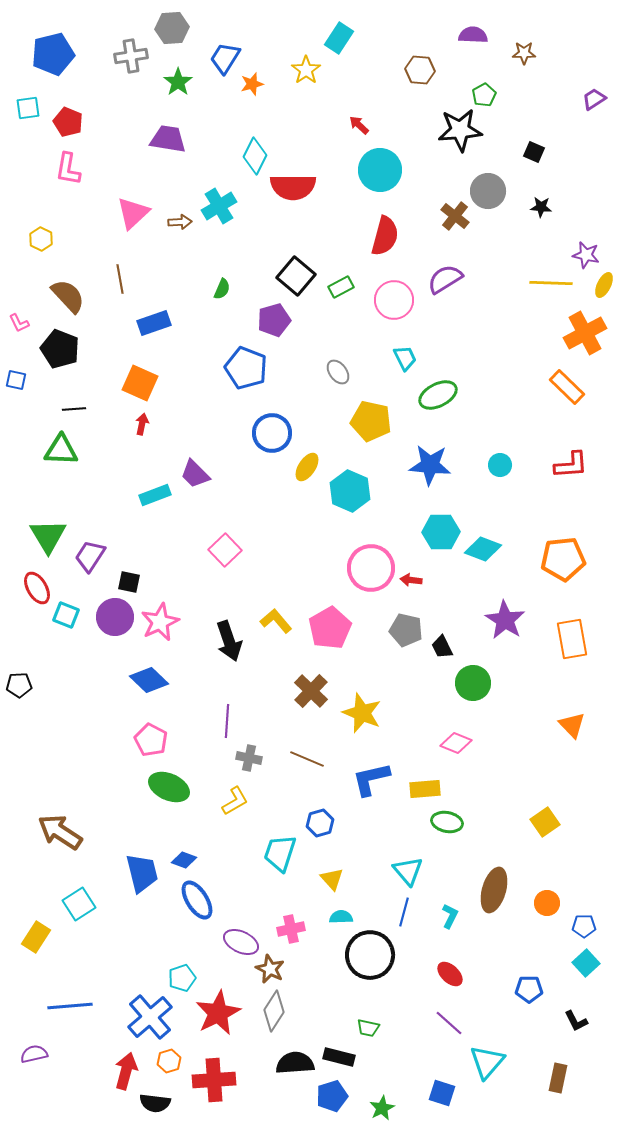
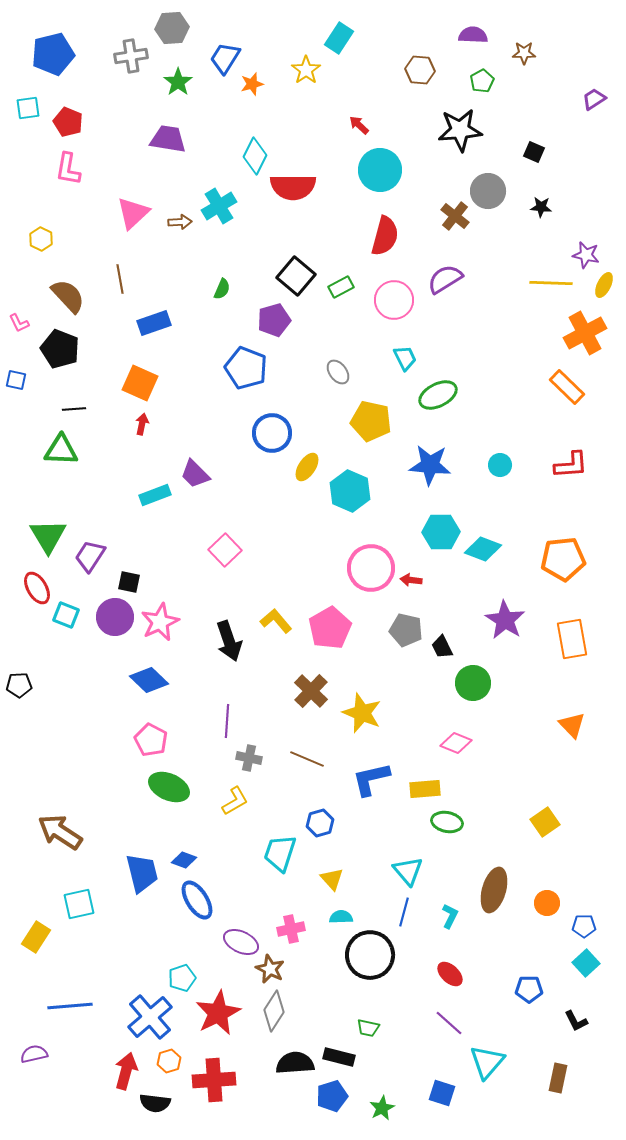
green pentagon at (484, 95): moved 2 px left, 14 px up
cyan square at (79, 904): rotated 20 degrees clockwise
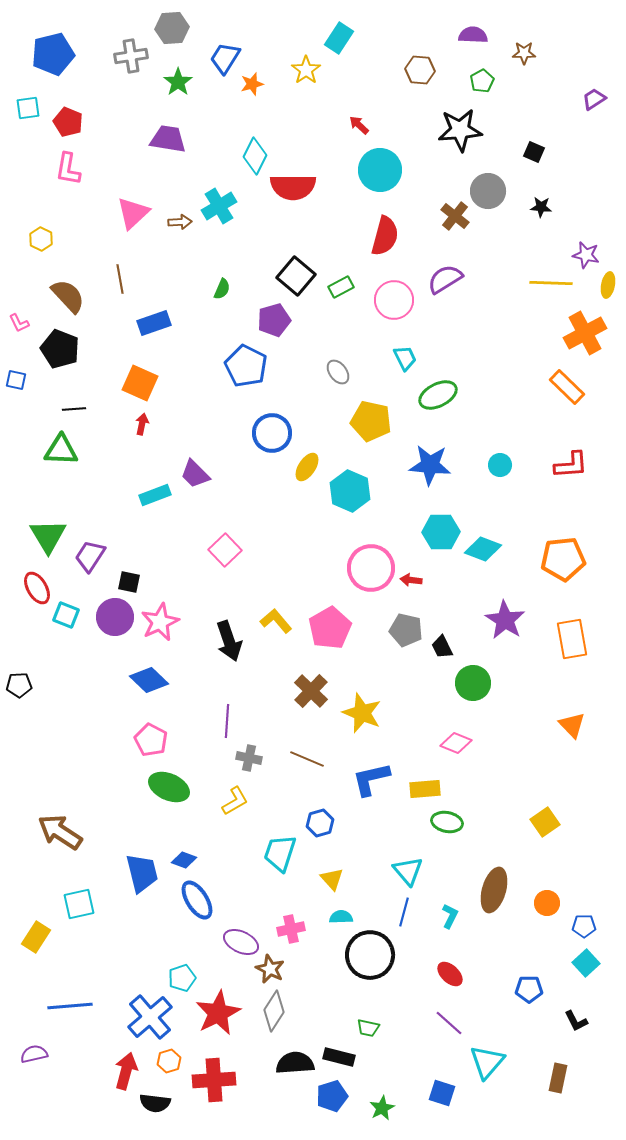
yellow ellipse at (604, 285): moved 4 px right; rotated 15 degrees counterclockwise
blue pentagon at (246, 368): moved 2 px up; rotated 6 degrees clockwise
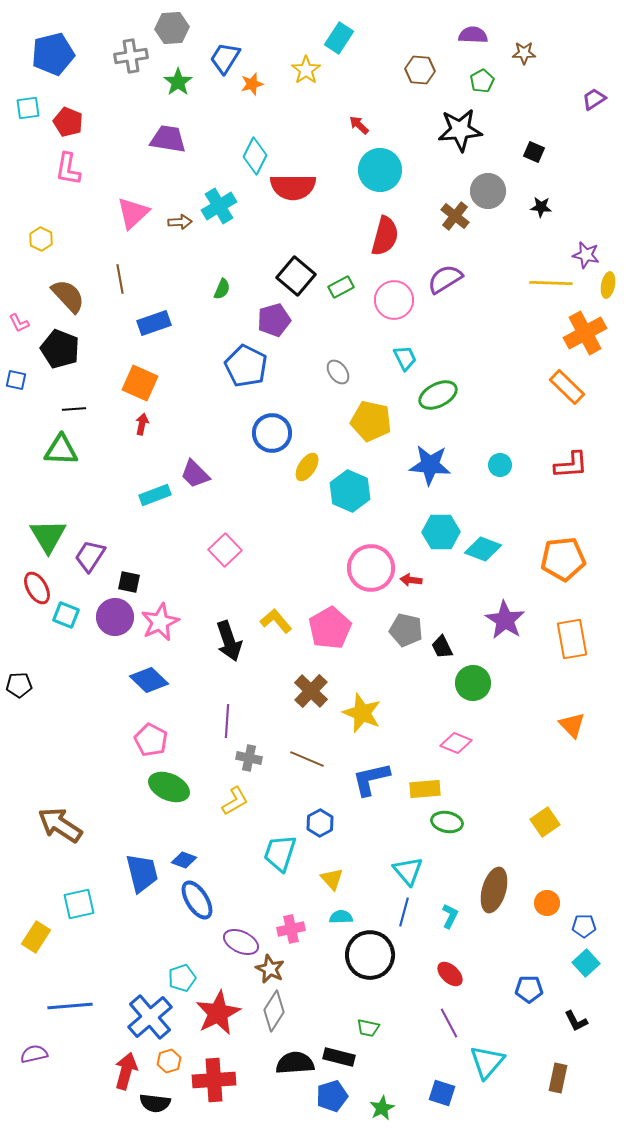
blue hexagon at (320, 823): rotated 12 degrees counterclockwise
brown arrow at (60, 832): moved 7 px up
purple line at (449, 1023): rotated 20 degrees clockwise
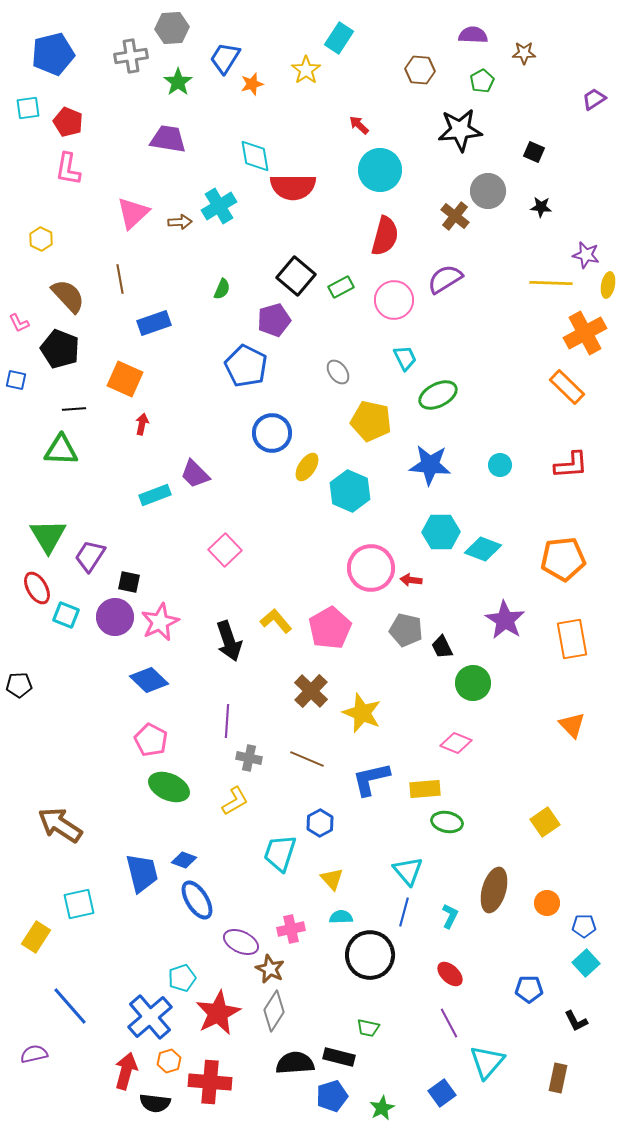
cyan diamond at (255, 156): rotated 36 degrees counterclockwise
orange square at (140, 383): moved 15 px left, 4 px up
blue line at (70, 1006): rotated 54 degrees clockwise
red cross at (214, 1080): moved 4 px left, 2 px down; rotated 9 degrees clockwise
blue square at (442, 1093): rotated 36 degrees clockwise
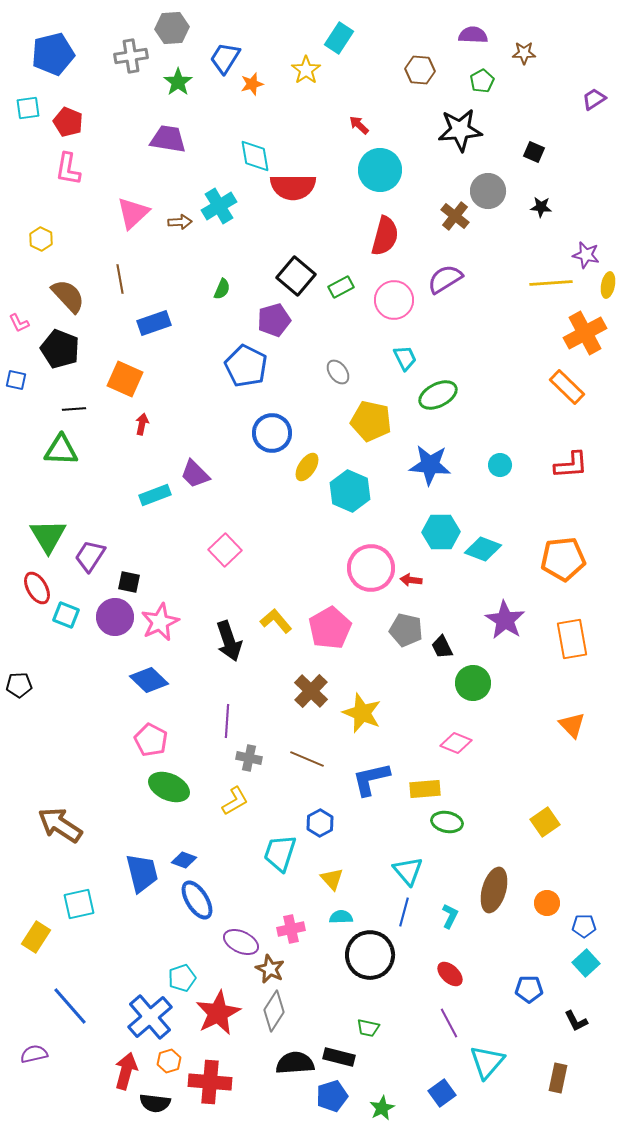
yellow line at (551, 283): rotated 6 degrees counterclockwise
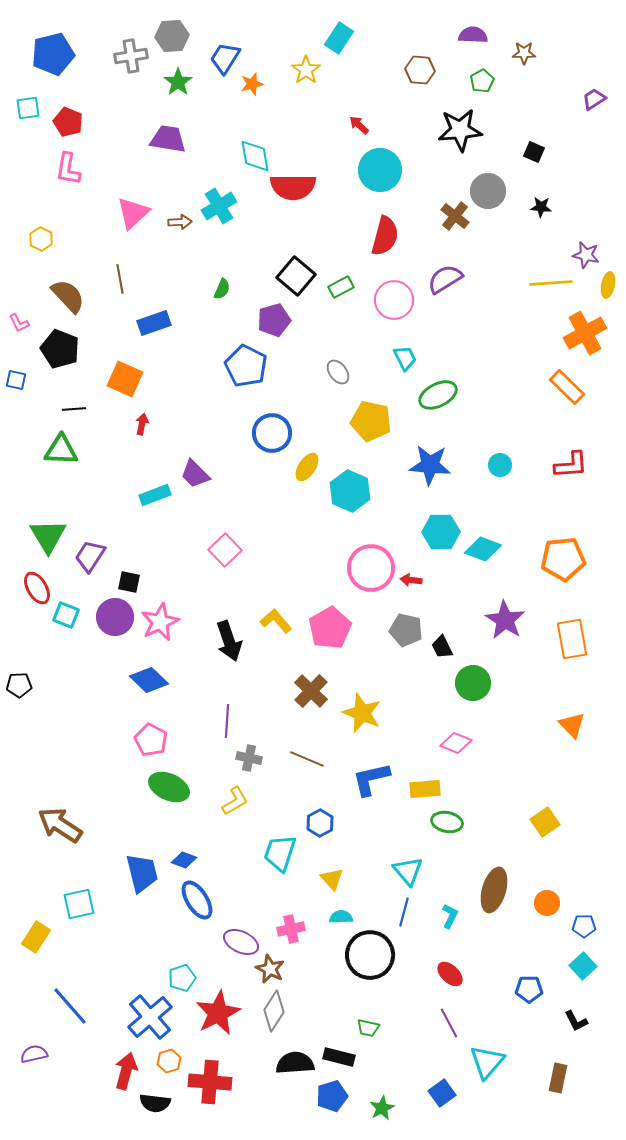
gray hexagon at (172, 28): moved 8 px down
cyan square at (586, 963): moved 3 px left, 3 px down
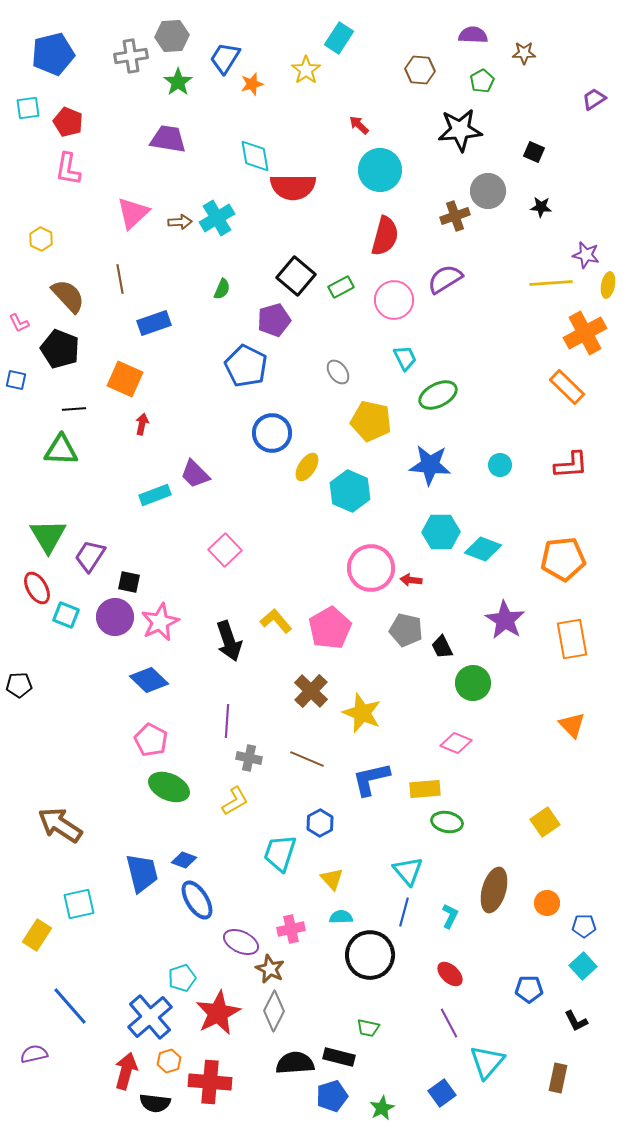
cyan cross at (219, 206): moved 2 px left, 12 px down
brown cross at (455, 216): rotated 32 degrees clockwise
yellow rectangle at (36, 937): moved 1 px right, 2 px up
gray diamond at (274, 1011): rotated 6 degrees counterclockwise
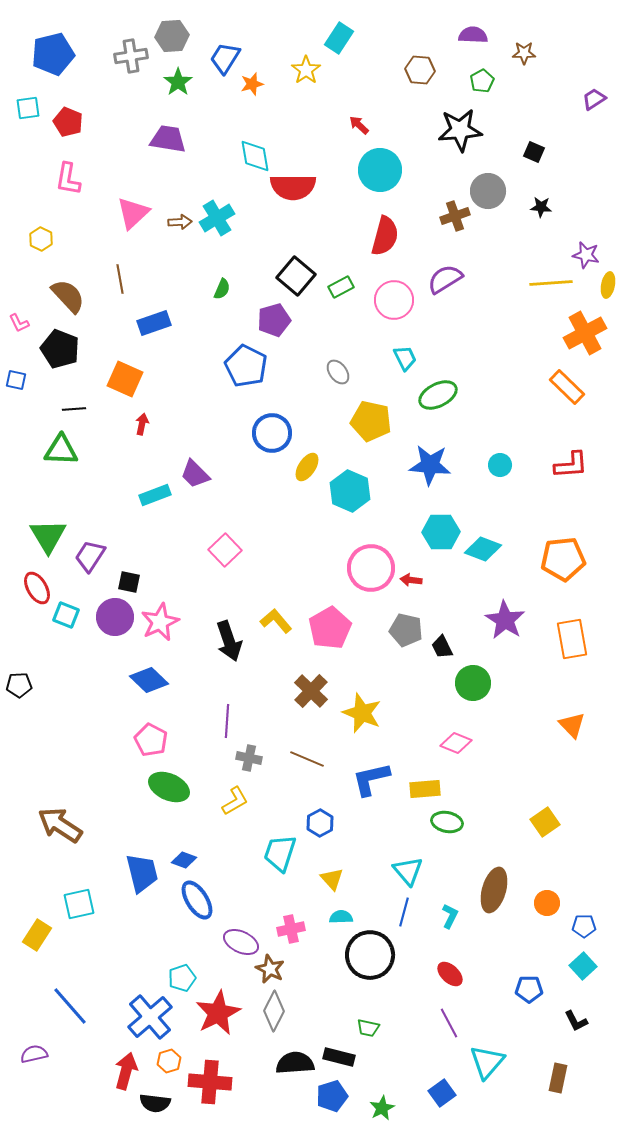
pink L-shape at (68, 169): moved 10 px down
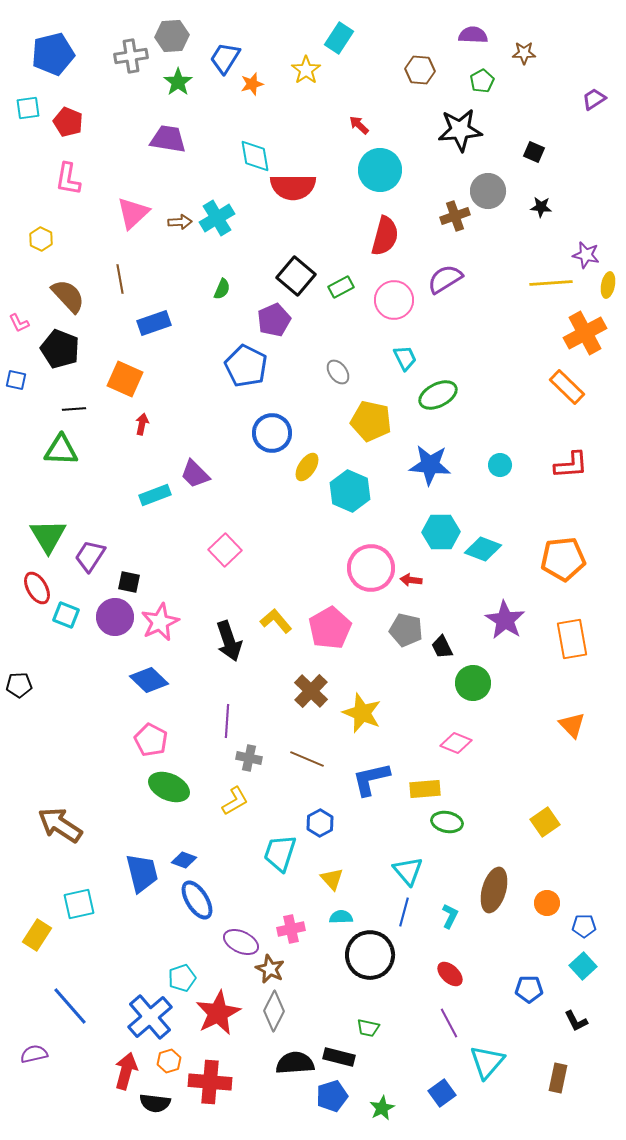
purple pentagon at (274, 320): rotated 8 degrees counterclockwise
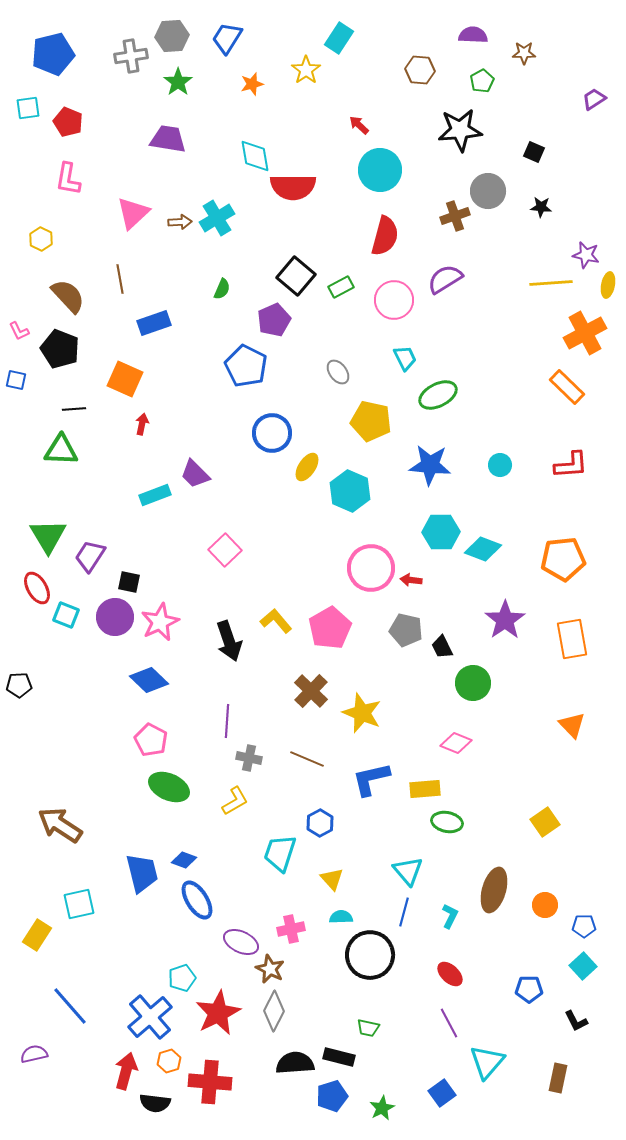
blue trapezoid at (225, 58): moved 2 px right, 20 px up
pink L-shape at (19, 323): moved 8 px down
purple star at (505, 620): rotated 6 degrees clockwise
orange circle at (547, 903): moved 2 px left, 2 px down
